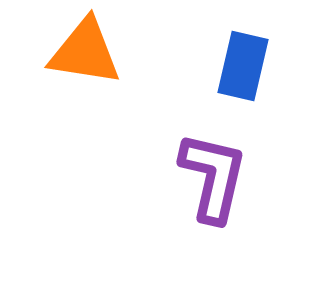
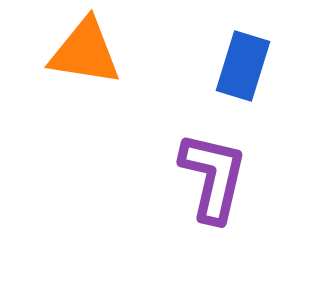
blue rectangle: rotated 4 degrees clockwise
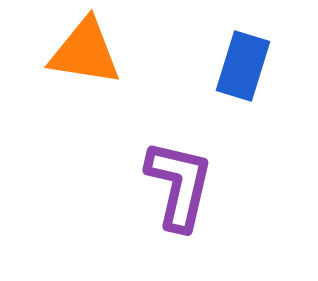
purple L-shape: moved 34 px left, 8 px down
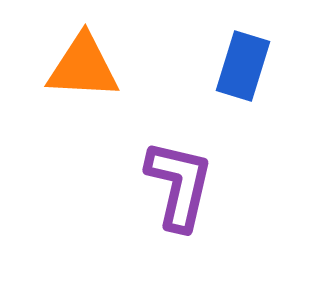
orange triangle: moved 2 px left, 15 px down; rotated 6 degrees counterclockwise
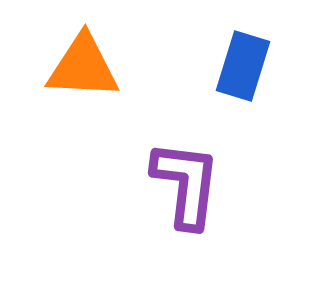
purple L-shape: moved 7 px right, 1 px up; rotated 6 degrees counterclockwise
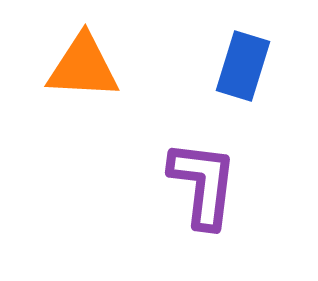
purple L-shape: moved 17 px right
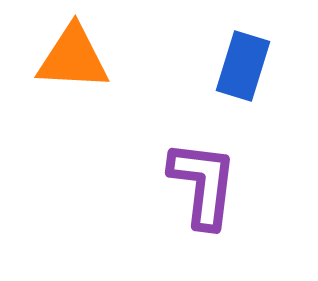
orange triangle: moved 10 px left, 9 px up
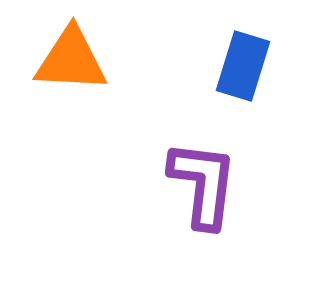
orange triangle: moved 2 px left, 2 px down
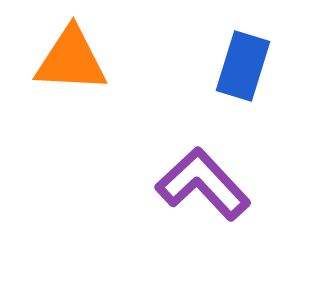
purple L-shape: rotated 50 degrees counterclockwise
